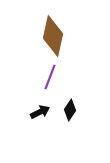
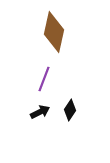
brown diamond: moved 1 px right, 4 px up
purple line: moved 6 px left, 2 px down
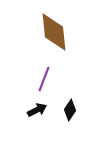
brown diamond: rotated 18 degrees counterclockwise
black arrow: moved 3 px left, 2 px up
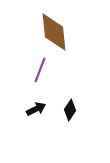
purple line: moved 4 px left, 9 px up
black arrow: moved 1 px left, 1 px up
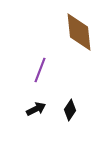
brown diamond: moved 25 px right
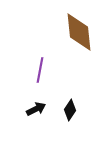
purple line: rotated 10 degrees counterclockwise
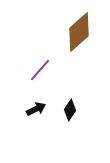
brown diamond: rotated 54 degrees clockwise
purple line: rotated 30 degrees clockwise
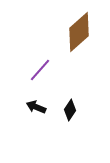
black arrow: moved 2 px up; rotated 132 degrees counterclockwise
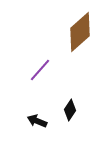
brown diamond: moved 1 px right
black arrow: moved 1 px right, 14 px down
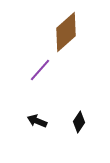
brown diamond: moved 14 px left
black diamond: moved 9 px right, 12 px down
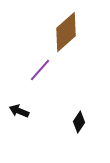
black arrow: moved 18 px left, 10 px up
